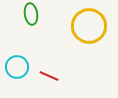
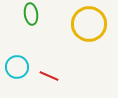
yellow circle: moved 2 px up
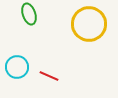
green ellipse: moved 2 px left; rotated 10 degrees counterclockwise
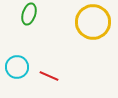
green ellipse: rotated 35 degrees clockwise
yellow circle: moved 4 px right, 2 px up
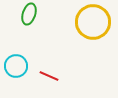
cyan circle: moved 1 px left, 1 px up
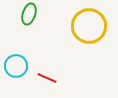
yellow circle: moved 4 px left, 4 px down
red line: moved 2 px left, 2 px down
